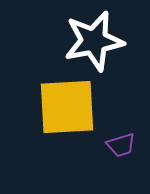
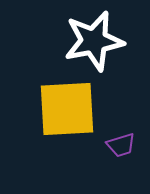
yellow square: moved 2 px down
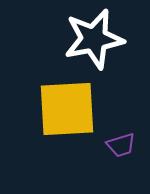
white star: moved 2 px up
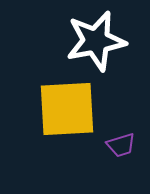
white star: moved 2 px right, 2 px down
